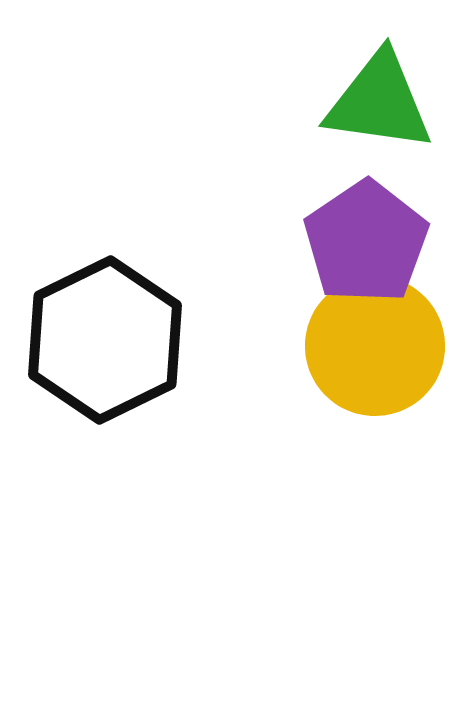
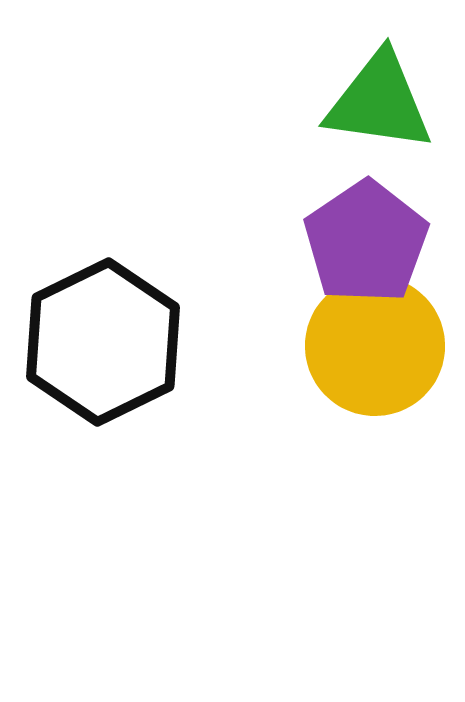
black hexagon: moved 2 px left, 2 px down
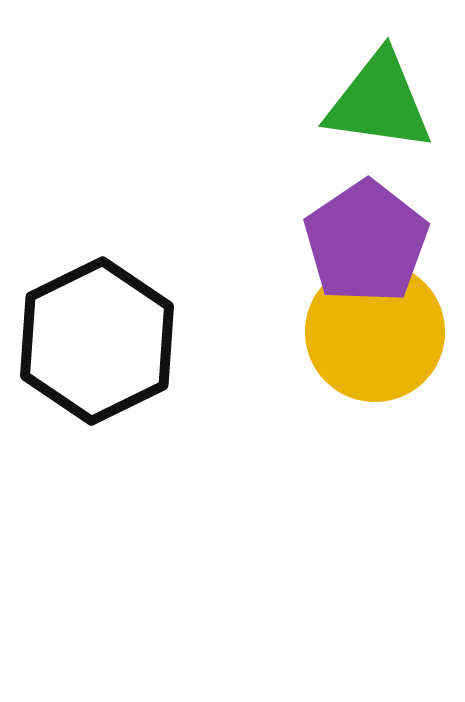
black hexagon: moved 6 px left, 1 px up
yellow circle: moved 14 px up
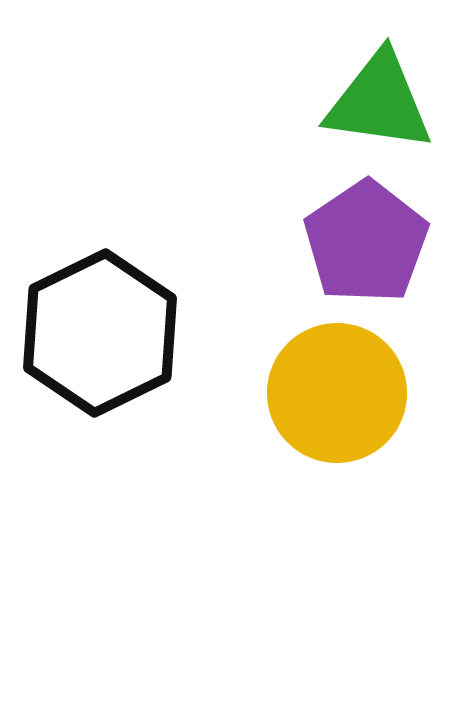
yellow circle: moved 38 px left, 61 px down
black hexagon: moved 3 px right, 8 px up
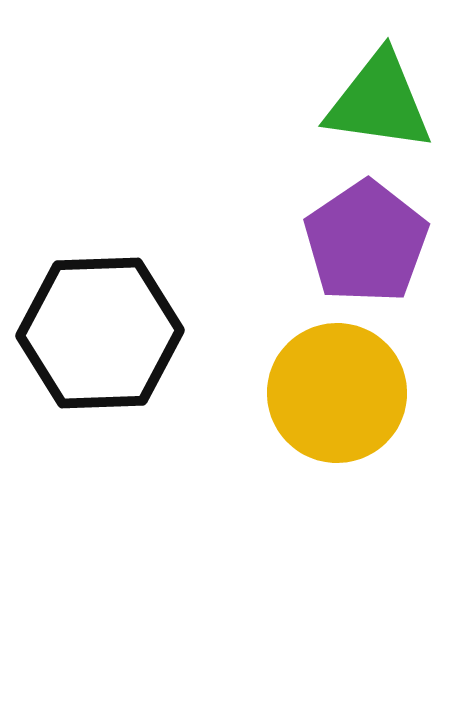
black hexagon: rotated 24 degrees clockwise
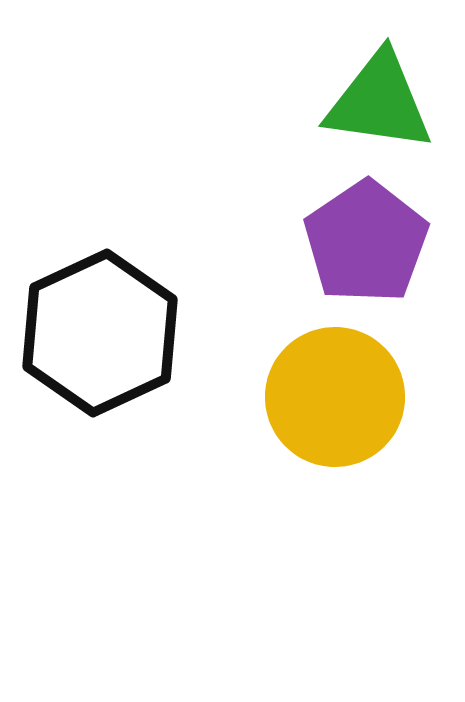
black hexagon: rotated 23 degrees counterclockwise
yellow circle: moved 2 px left, 4 px down
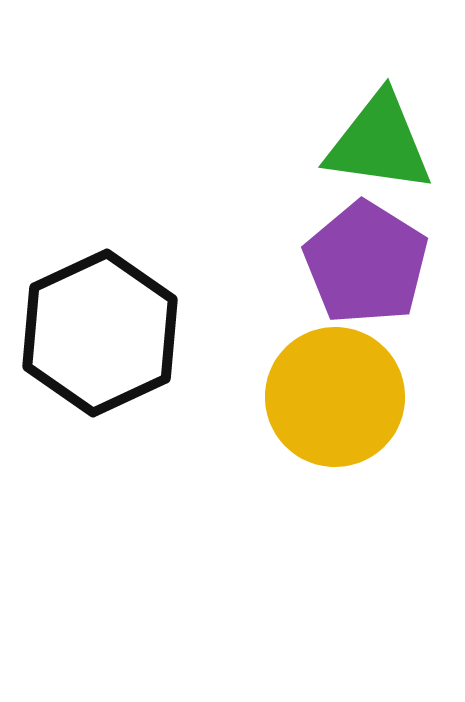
green triangle: moved 41 px down
purple pentagon: moved 21 px down; rotated 6 degrees counterclockwise
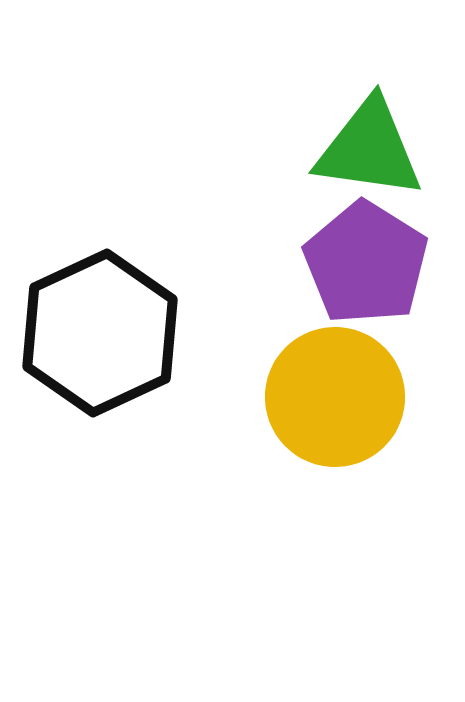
green triangle: moved 10 px left, 6 px down
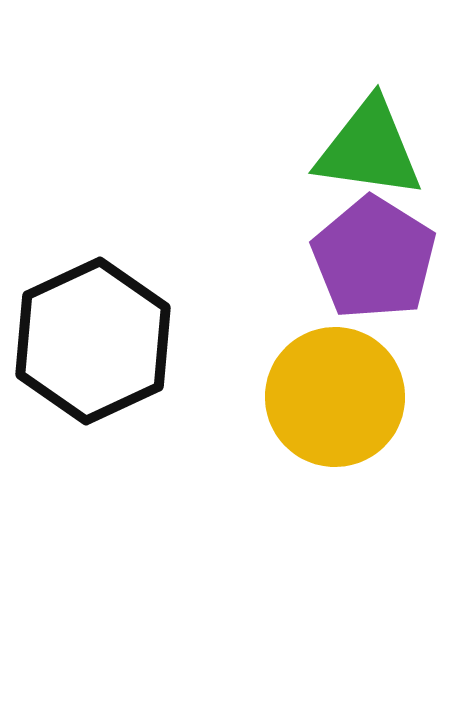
purple pentagon: moved 8 px right, 5 px up
black hexagon: moved 7 px left, 8 px down
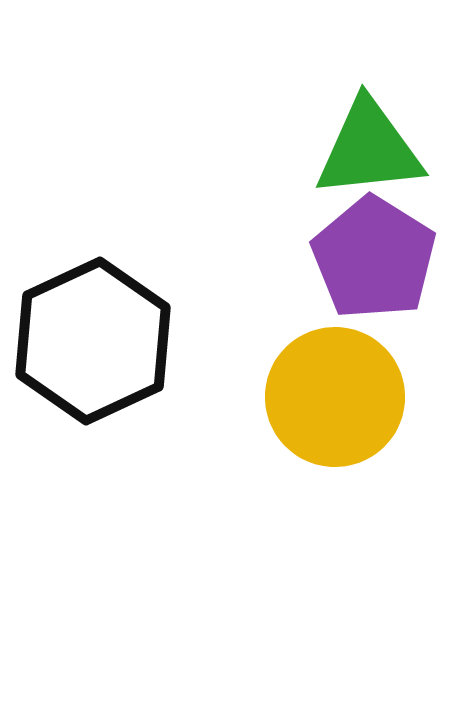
green triangle: rotated 14 degrees counterclockwise
